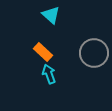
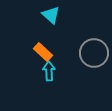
cyan arrow: moved 3 px up; rotated 18 degrees clockwise
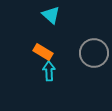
orange rectangle: rotated 12 degrees counterclockwise
